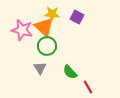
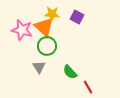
gray triangle: moved 1 px left, 1 px up
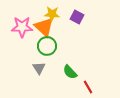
pink star: moved 3 px up; rotated 15 degrees counterclockwise
gray triangle: moved 1 px down
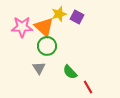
yellow star: moved 7 px right; rotated 21 degrees counterclockwise
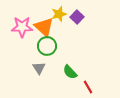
purple square: rotated 16 degrees clockwise
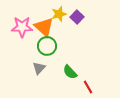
gray triangle: rotated 16 degrees clockwise
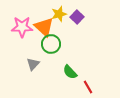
green circle: moved 4 px right, 2 px up
gray triangle: moved 6 px left, 4 px up
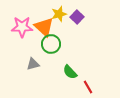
gray triangle: rotated 32 degrees clockwise
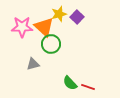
green semicircle: moved 11 px down
red line: rotated 40 degrees counterclockwise
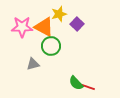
purple square: moved 7 px down
orange triangle: rotated 15 degrees counterclockwise
green circle: moved 2 px down
green semicircle: moved 6 px right
